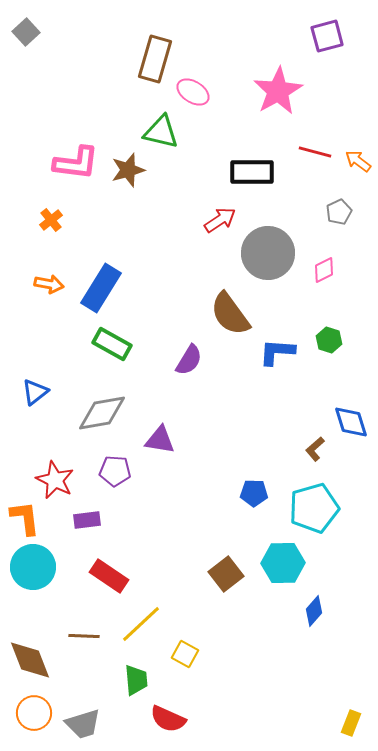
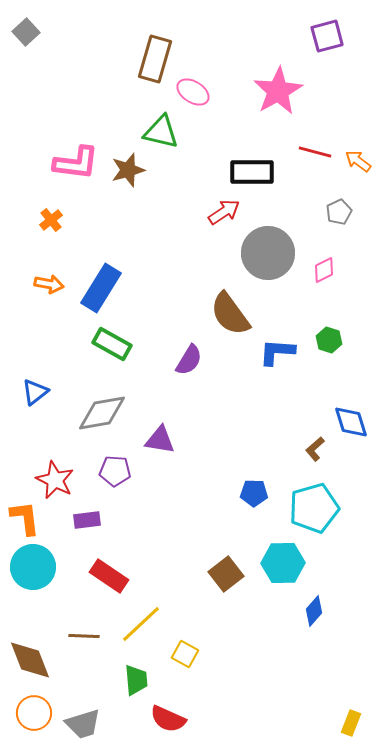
red arrow at (220, 220): moved 4 px right, 8 px up
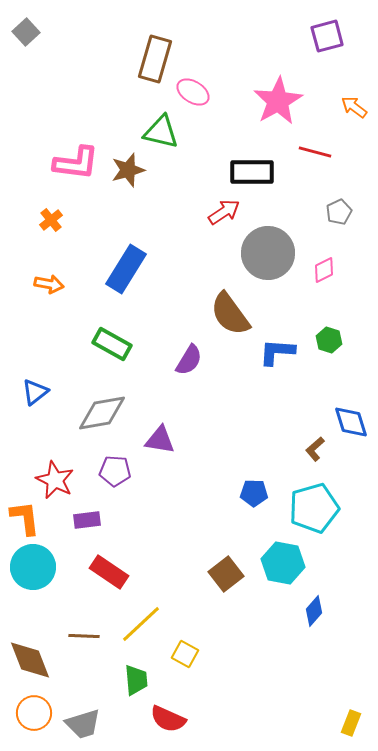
pink star at (278, 91): moved 10 px down
orange arrow at (358, 161): moved 4 px left, 54 px up
blue rectangle at (101, 288): moved 25 px right, 19 px up
cyan hexagon at (283, 563): rotated 12 degrees clockwise
red rectangle at (109, 576): moved 4 px up
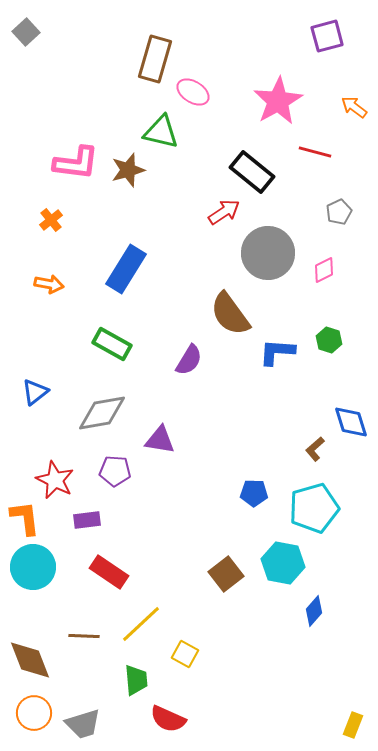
black rectangle at (252, 172): rotated 39 degrees clockwise
yellow rectangle at (351, 723): moved 2 px right, 2 px down
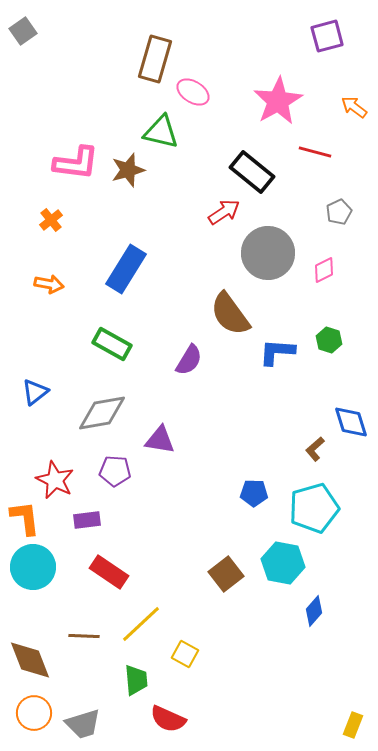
gray square at (26, 32): moved 3 px left, 1 px up; rotated 8 degrees clockwise
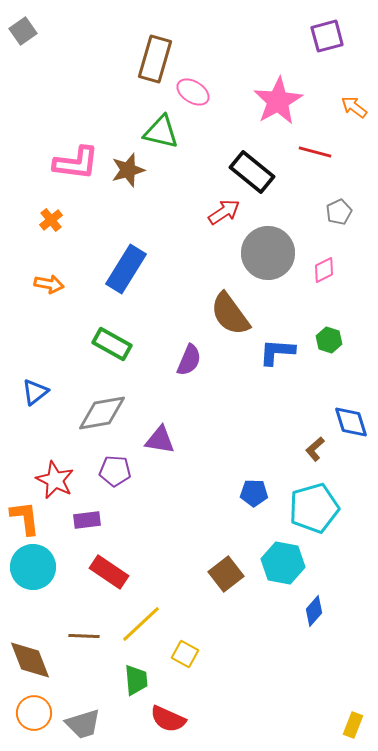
purple semicircle at (189, 360): rotated 8 degrees counterclockwise
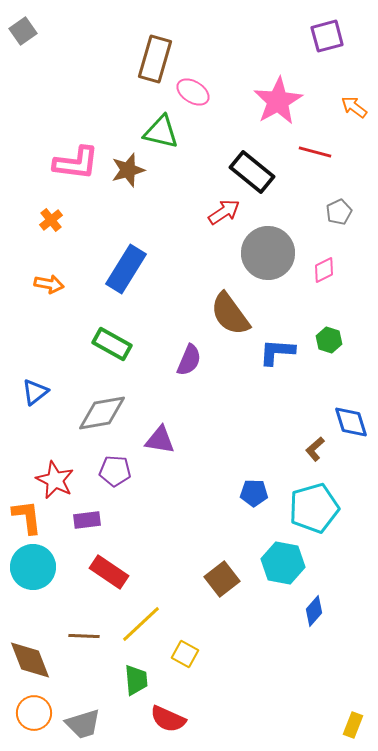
orange L-shape at (25, 518): moved 2 px right, 1 px up
brown square at (226, 574): moved 4 px left, 5 px down
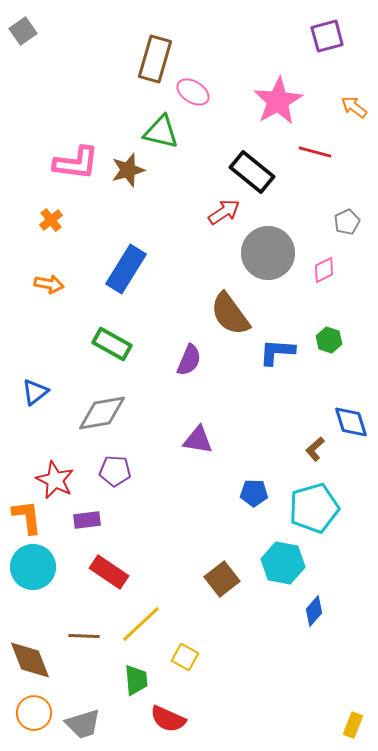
gray pentagon at (339, 212): moved 8 px right, 10 px down
purple triangle at (160, 440): moved 38 px right
yellow square at (185, 654): moved 3 px down
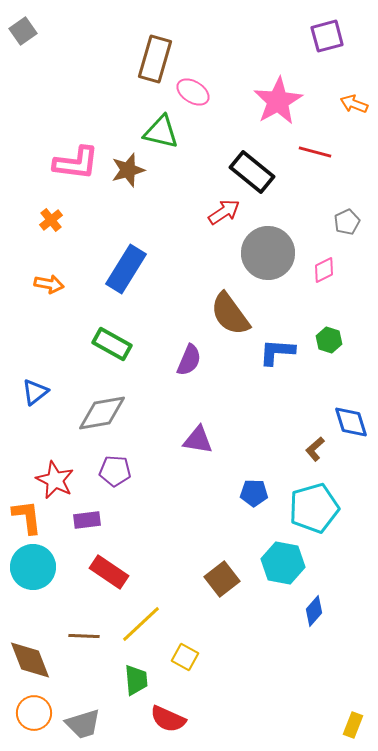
orange arrow at (354, 107): moved 3 px up; rotated 16 degrees counterclockwise
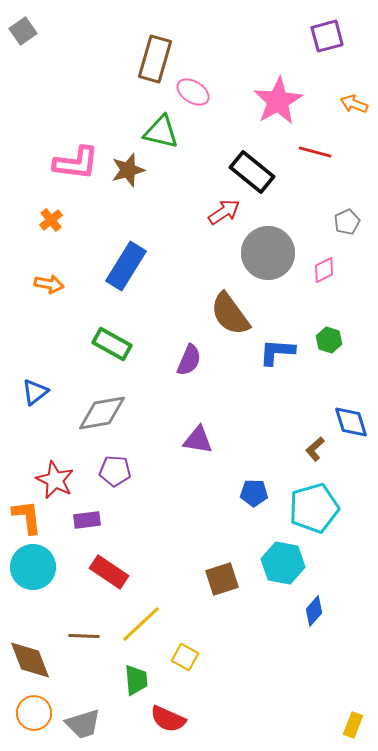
blue rectangle at (126, 269): moved 3 px up
brown square at (222, 579): rotated 20 degrees clockwise
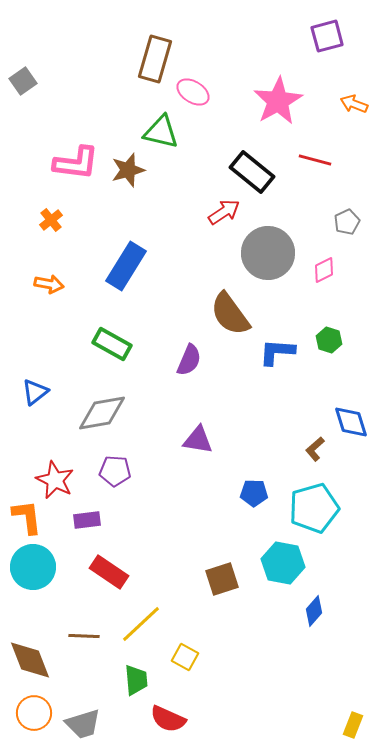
gray square at (23, 31): moved 50 px down
red line at (315, 152): moved 8 px down
